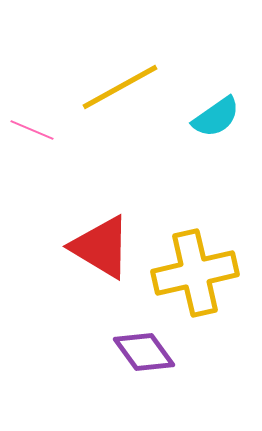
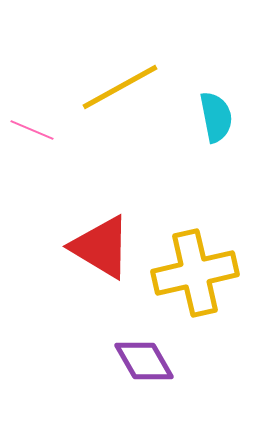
cyan semicircle: rotated 66 degrees counterclockwise
purple diamond: moved 9 px down; rotated 6 degrees clockwise
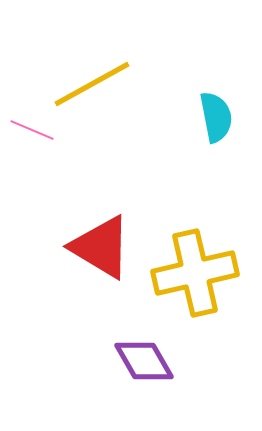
yellow line: moved 28 px left, 3 px up
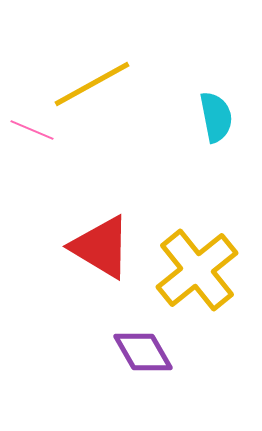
yellow cross: moved 2 px right, 3 px up; rotated 26 degrees counterclockwise
purple diamond: moved 1 px left, 9 px up
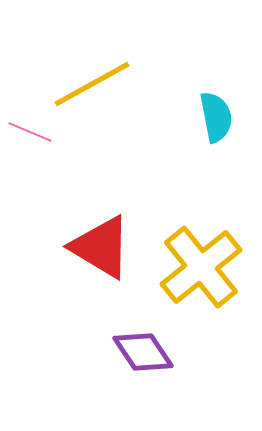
pink line: moved 2 px left, 2 px down
yellow cross: moved 4 px right, 3 px up
purple diamond: rotated 4 degrees counterclockwise
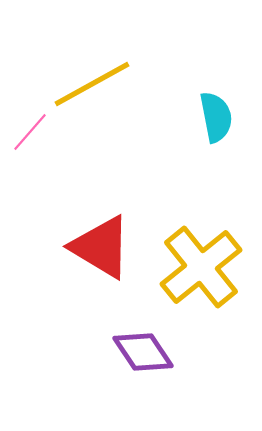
pink line: rotated 72 degrees counterclockwise
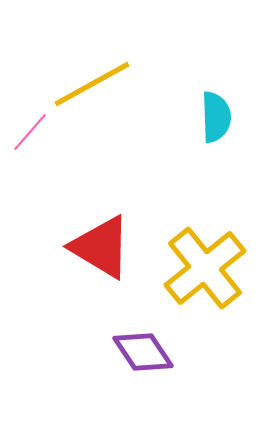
cyan semicircle: rotated 9 degrees clockwise
yellow cross: moved 4 px right, 1 px down
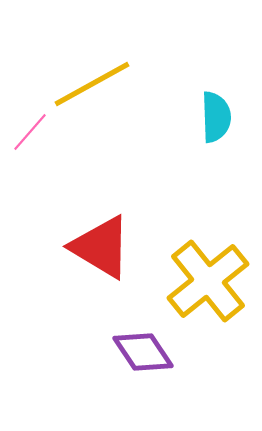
yellow cross: moved 3 px right, 13 px down
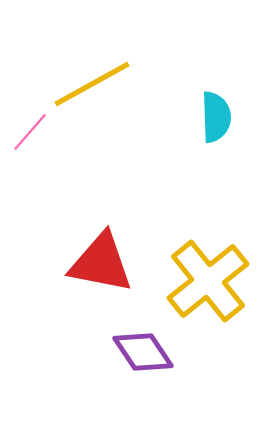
red triangle: moved 16 px down; rotated 20 degrees counterclockwise
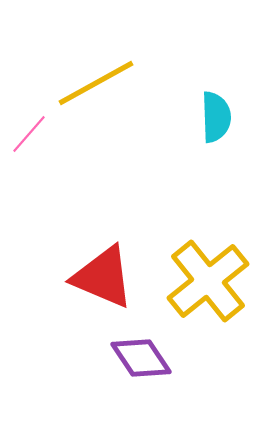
yellow line: moved 4 px right, 1 px up
pink line: moved 1 px left, 2 px down
red triangle: moved 2 px right, 14 px down; rotated 12 degrees clockwise
purple diamond: moved 2 px left, 6 px down
